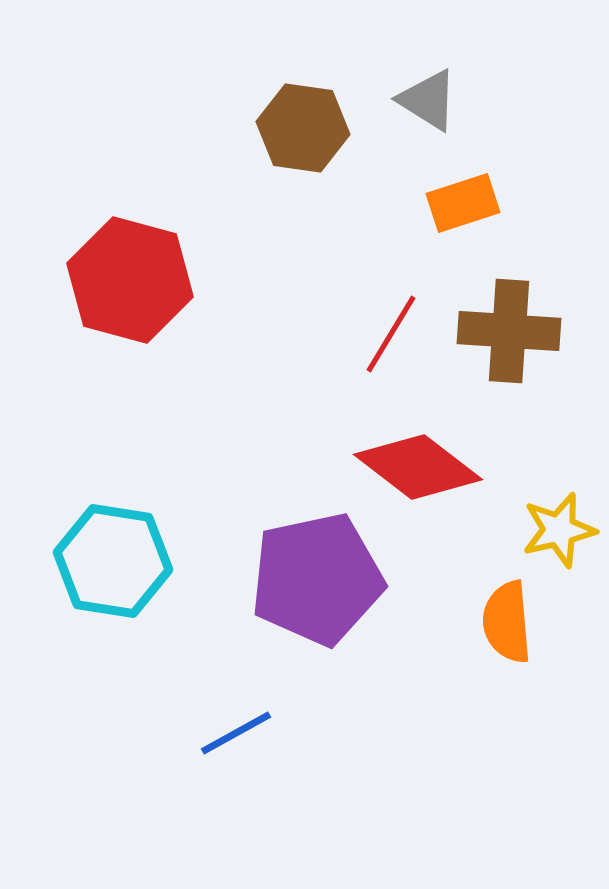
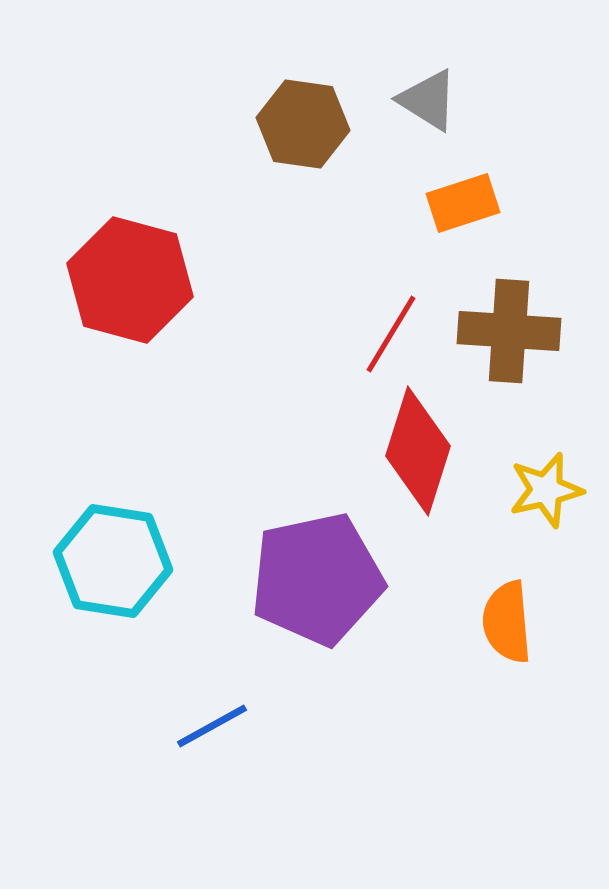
brown hexagon: moved 4 px up
red diamond: moved 16 px up; rotated 70 degrees clockwise
yellow star: moved 13 px left, 40 px up
blue line: moved 24 px left, 7 px up
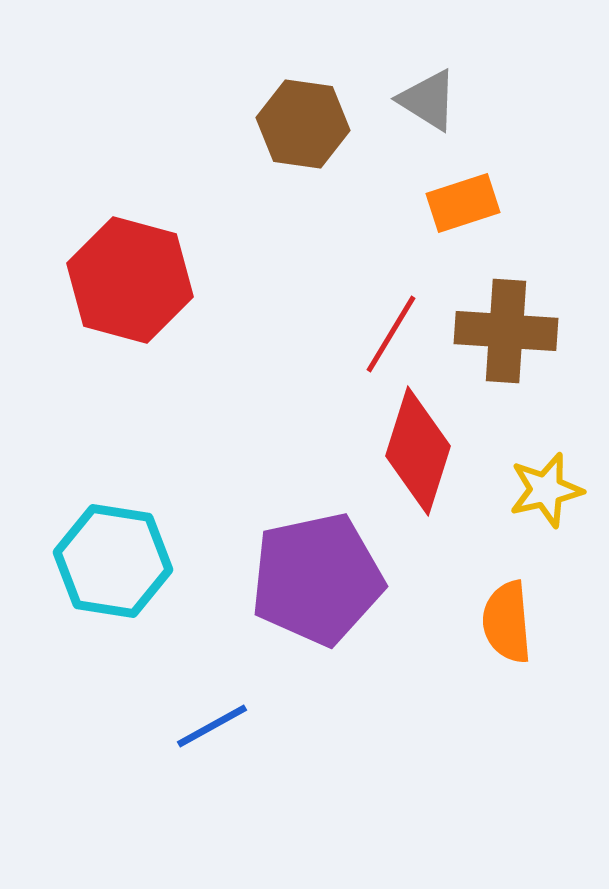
brown cross: moved 3 px left
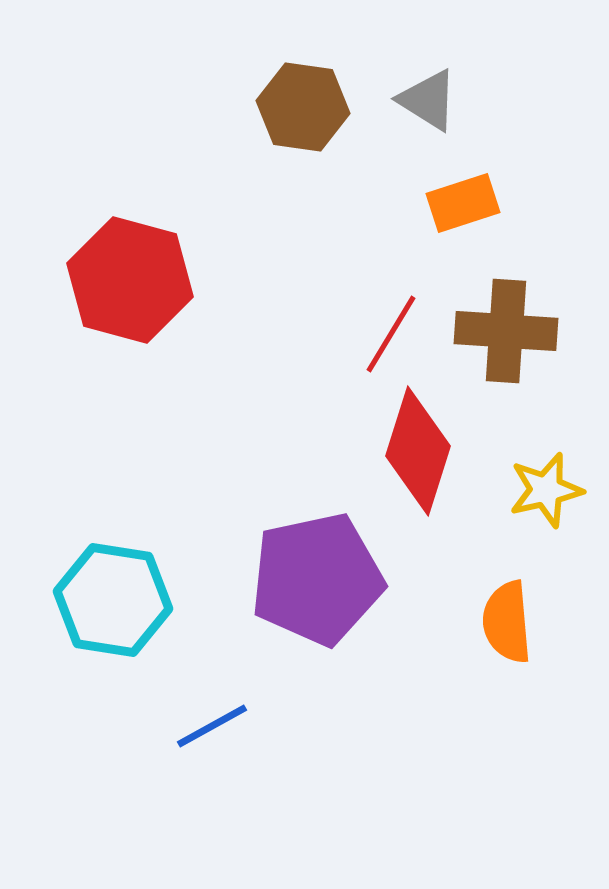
brown hexagon: moved 17 px up
cyan hexagon: moved 39 px down
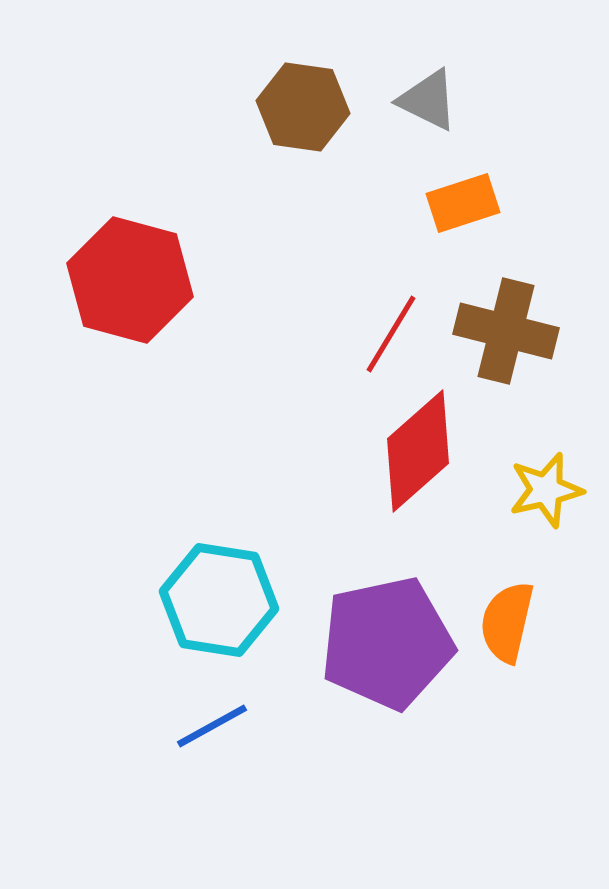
gray triangle: rotated 6 degrees counterclockwise
brown cross: rotated 10 degrees clockwise
red diamond: rotated 31 degrees clockwise
purple pentagon: moved 70 px right, 64 px down
cyan hexagon: moved 106 px right
orange semicircle: rotated 18 degrees clockwise
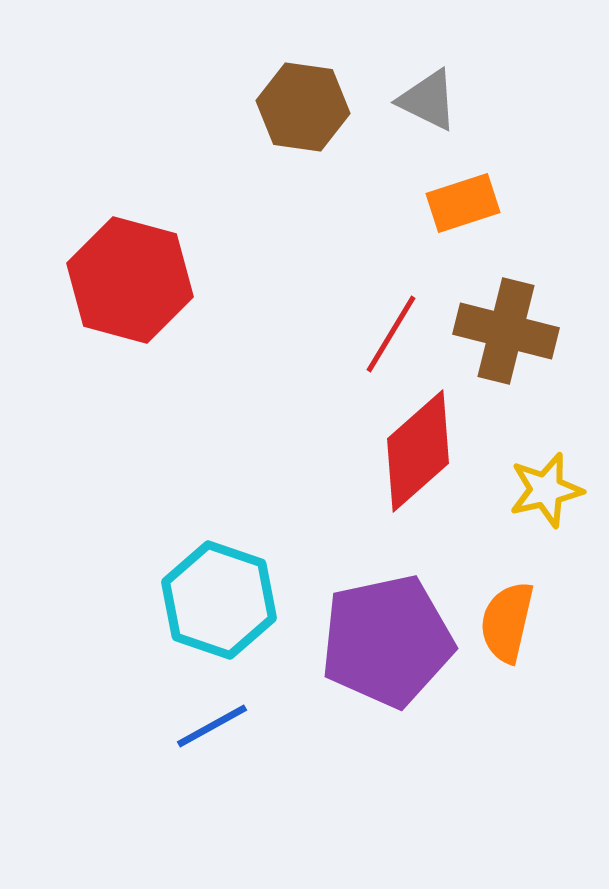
cyan hexagon: rotated 10 degrees clockwise
purple pentagon: moved 2 px up
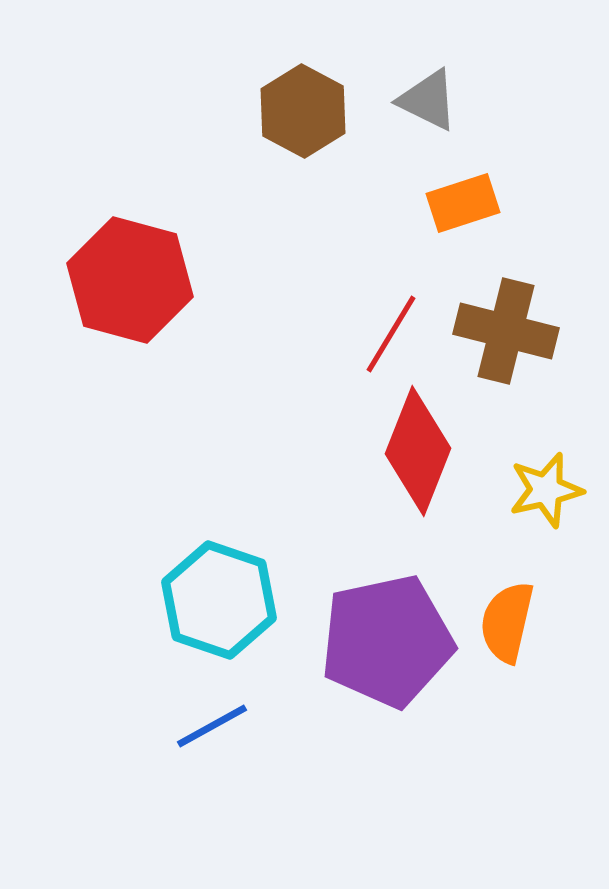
brown hexagon: moved 4 px down; rotated 20 degrees clockwise
red diamond: rotated 27 degrees counterclockwise
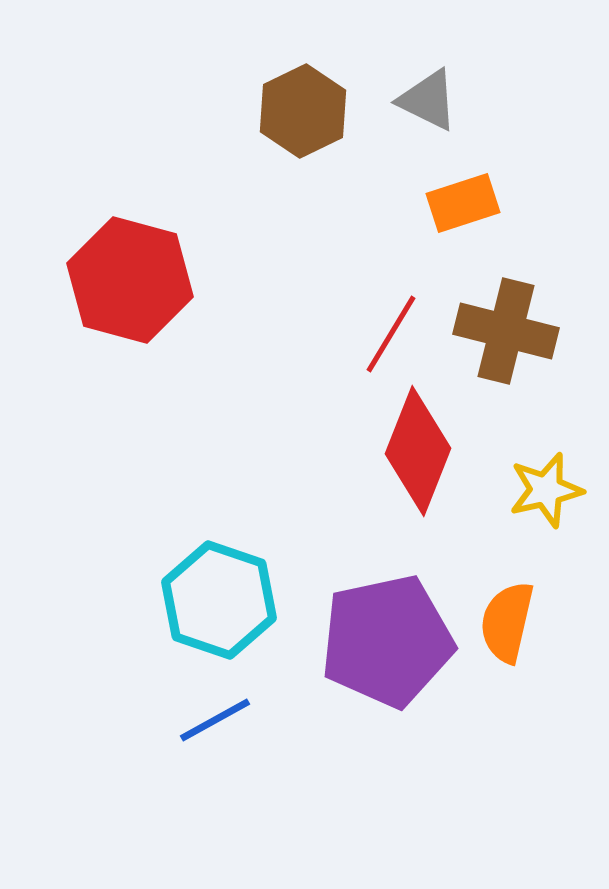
brown hexagon: rotated 6 degrees clockwise
blue line: moved 3 px right, 6 px up
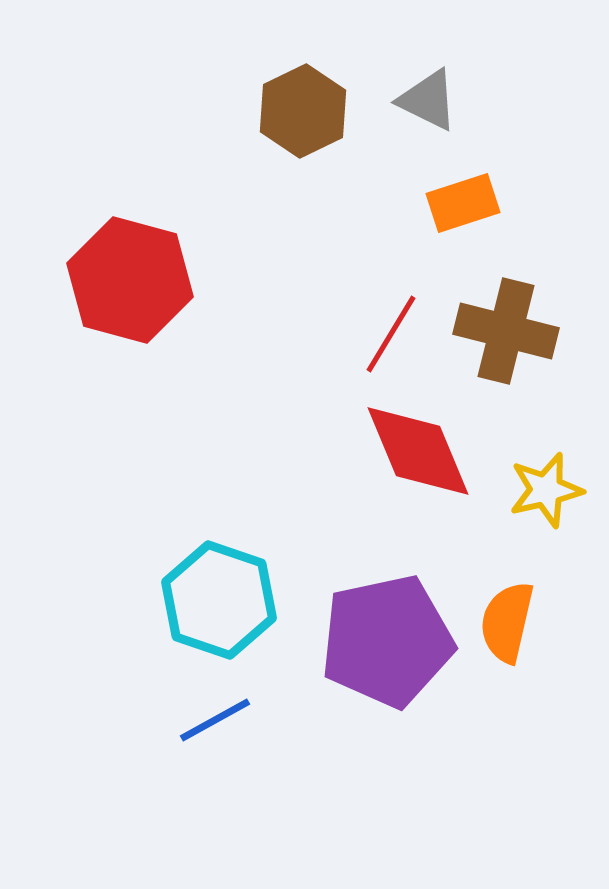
red diamond: rotated 44 degrees counterclockwise
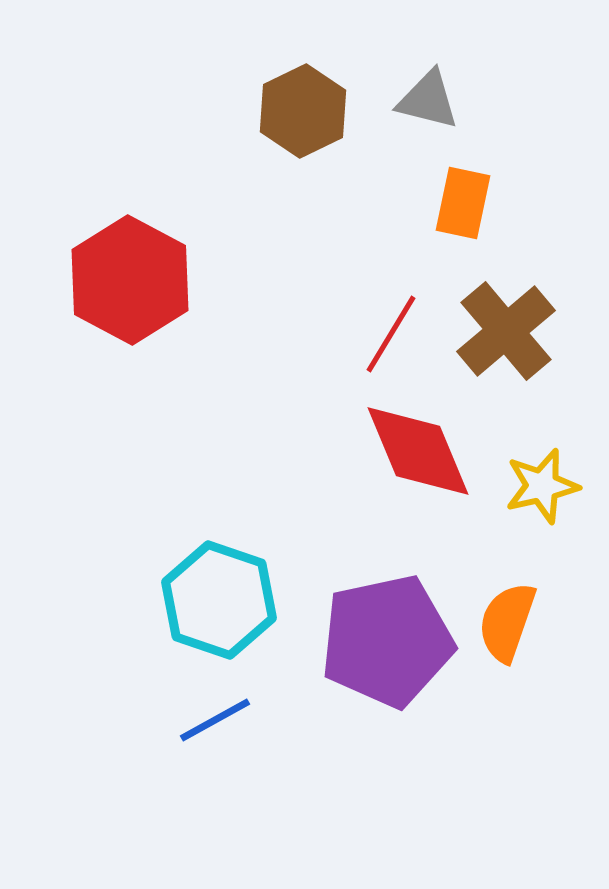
gray triangle: rotated 12 degrees counterclockwise
orange rectangle: rotated 60 degrees counterclockwise
red hexagon: rotated 13 degrees clockwise
brown cross: rotated 36 degrees clockwise
yellow star: moved 4 px left, 4 px up
orange semicircle: rotated 6 degrees clockwise
